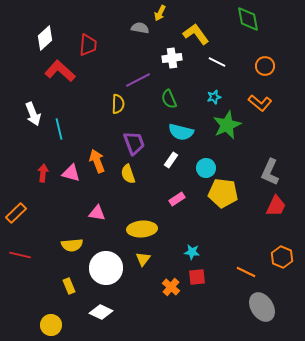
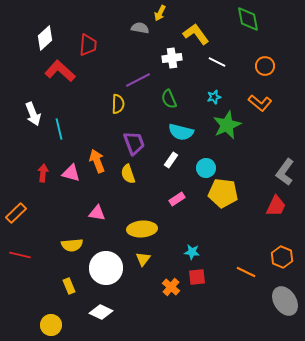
gray L-shape at (270, 172): moved 15 px right; rotated 12 degrees clockwise
gray ellipse at (262, 307): moved 23 px right, 6 px up
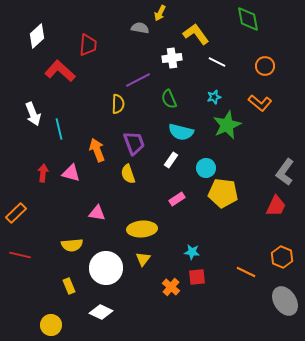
white diamond at (45, 38): moved 8 px left, 2 px up
orange arrow at (97, 161): moved 11 px up
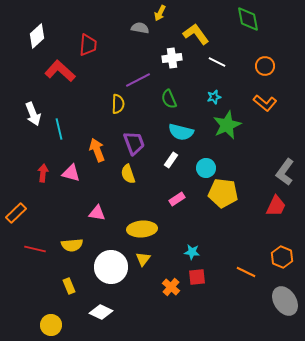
orange L-shape at (260, 103): moved 5 px right
red line at (20, 255): moved 15 px right, 6 px up
white circle at (106, 268): moved 5 px right, 1 px up
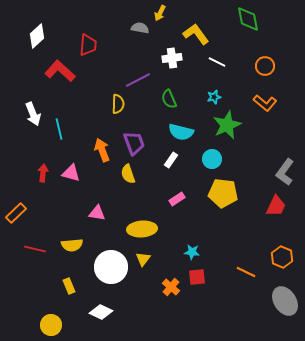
orange arrow at (97, 150): moved 5 px right
cyan circle at (206, 168): moved 6 px right, 9 px up
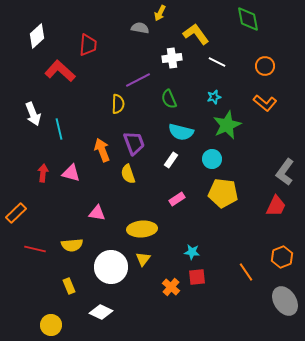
orange hexagon at (282, 257): rotated 15 degrees clockwise
orange line at (246, 272): rotated 30 degrees clockwise
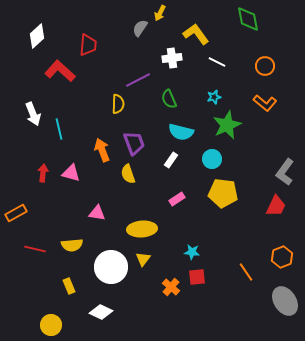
gray semicircle at (140, 28): rotated 66 degrees counterclockwise
orange rectangle at (16, 213): rotated 15 degrees clockwise
